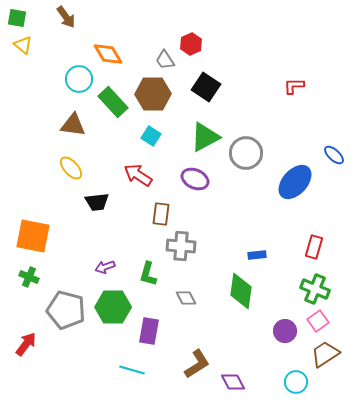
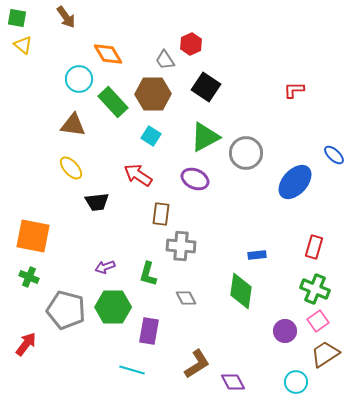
red L-shape at (294, 86): moved 4 px down
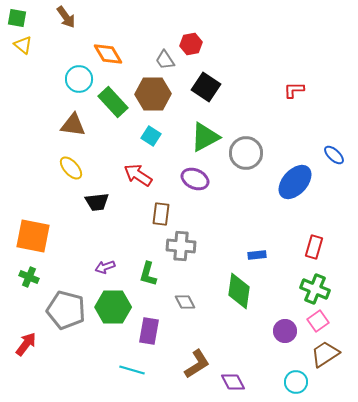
red hexagon at (191, 44): rotated 15 degrees clockwise
green diamond at (241, 291): moved 2 px left
gray diamond at (186, 298): moved 1 px left, 4 px down
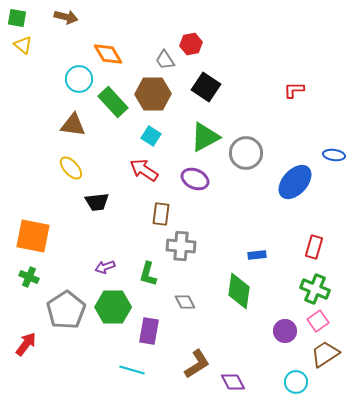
brown arrow at (66, 17): rotated 40 degrees counterclockwise
blue ellipse at (334, 155): rotated 35 degrees counterclockwise
red arrow at (138, 175): moved 6 px right, 5 px up
gray pentagon at (66, 310): rotated 24 degrees clockwise
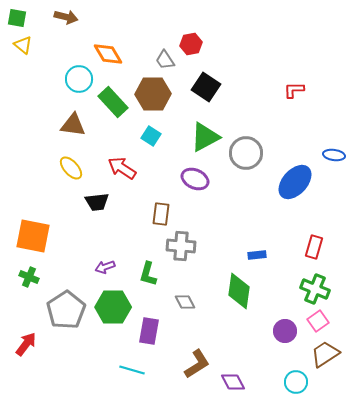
red arrow at (144, 170): moved 22 px left, 2 px up
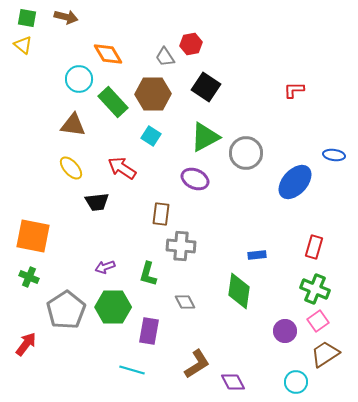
green square at (17, 18): moved 10 px right
gray trapezoid at (165, 60): moved 3 px up
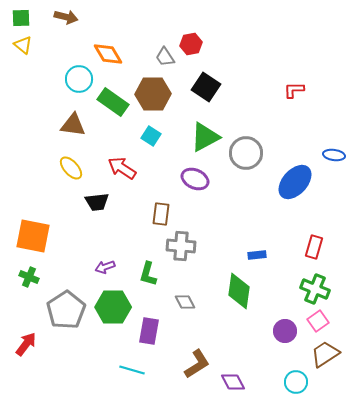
green square at (27, 18): moved 6 px left; rotated 12 degrees counterclockwise
green rectangle at (113, 102): rotated 12 degrees counterclockwise
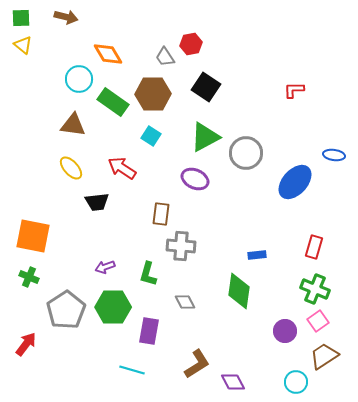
brown trapezoid at (325, 354): moved 1 px left, 2 px down
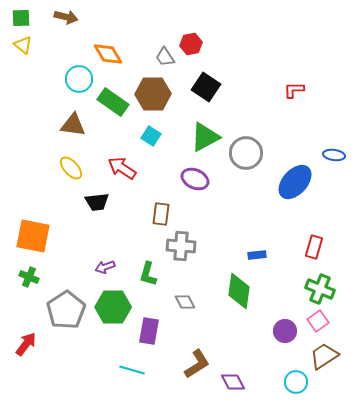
green cross at (315, 289): moved 5 px right
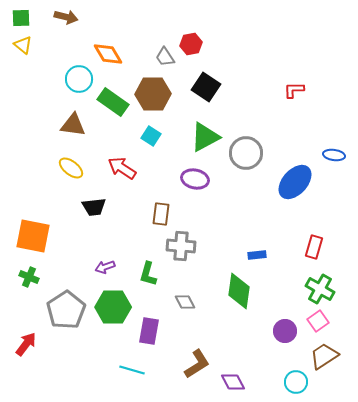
yellow ellipse at (71, 168): rotated 10 degrees counterclockwise
purple ellipse at (195, 179): rotated 12 degrees counterclockwise
black trapezoid at (97, 202): moved 3 px left, 5 px down
green cross at (320, 289): rotated 8 degrees clockwise
